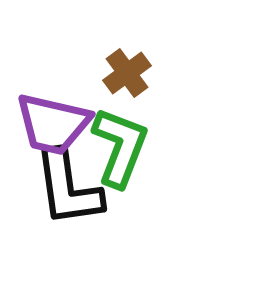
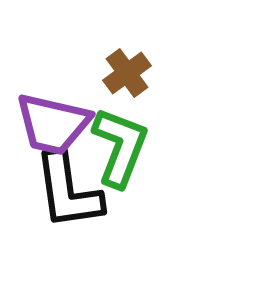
black L-shape: moved 3 px down
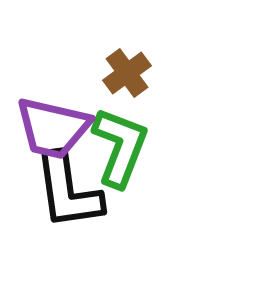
purple trapezoid: moved 4 px down
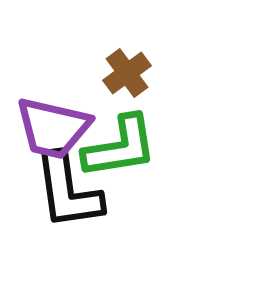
green L-shape: rotated 60 degrees clockwise
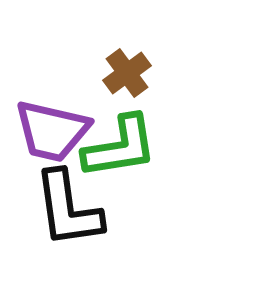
purple trapezoid: moved 1 px left, 3 px down
black L-shape: moved 18 px down
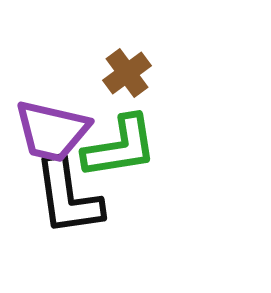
black L-shape: moved 12 px up
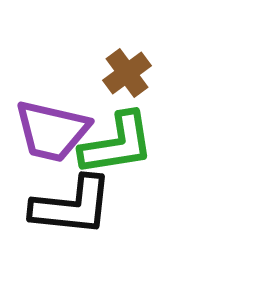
green L-shape: moved 3 px left, 3 px up
black L-shape: moved 4 px right, 9 px down; rotated 76 degrees counterclockwise
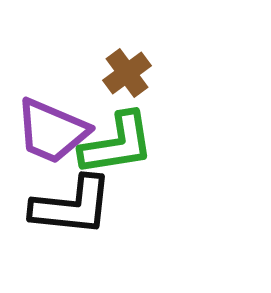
purple trapezoid: rotated 10 degrees clockwise
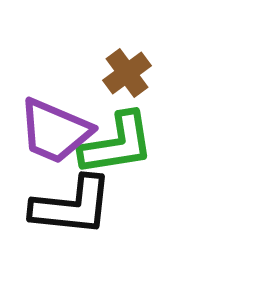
purple trapezoid: moved 3 px right
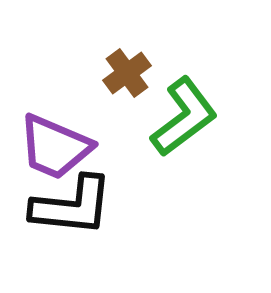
purple trapezoid: moved 16 px down
green L-shape: moved 67 px right, 27 px up; rotated 28 degrees counterclockwise
